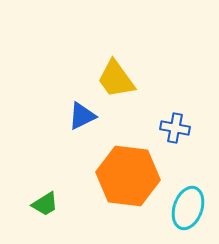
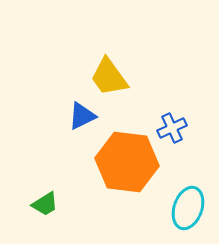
yellow trapezoid: moved 7 px left, 2 px up
blue cross: moved 3 px left; rotated 36 degrees counterclockwise
orange hexagon: moved 1 px left, 14 px up
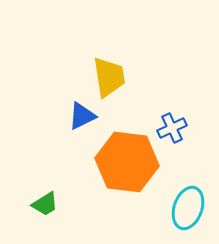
yellow trapezoid: rotated 153 degrees counterclockwise
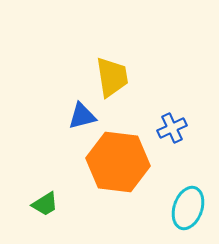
yellow trapezoid: moved 3 px right
blue triangle: rotated 12 degrees clockwise
orange hexagon: moved 9 px left
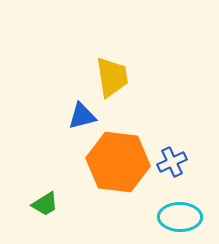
blue cross: moved 34 px down
cyan ellipse: moved 8 px left, 9 px down; rotated 72 degrees clockwise
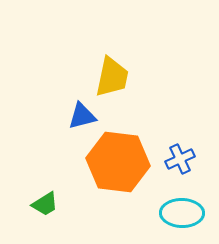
yellow trapezoid: rotated 21 degrees clockwise
blue cross: moved 8 px right, 3 px up
cyan ellipse: moved 2 px right, 4 px up
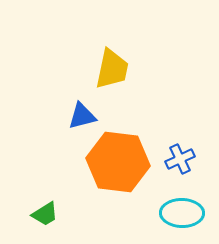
yellow trapezoid: moved 8 px up
green trapezoid: moved 10 px down
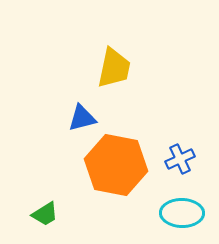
yellow trapezoid: moved 2 px right, 1 px up
blue triangle: moved 2 px down
orange hexagon: moved 2 px left, 3 px down; rotated 4 degrees clockwise
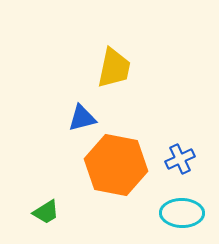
green trapezoid: moved 1 px right, 2 px up
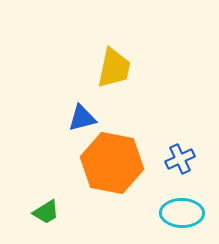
orange hexagon: moved 4 px left, 2 px up
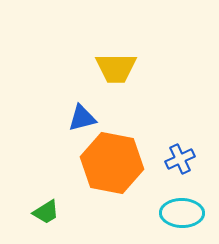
yellow trapezoid: moved 2 px right; rotated 78 degrees clockwise
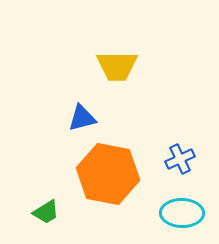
yellow trapezoid: moved 1 px right, 2 px up
orange hexagon: moved 4 px left, 11 px down
